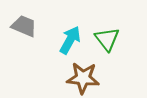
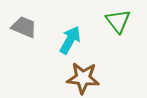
gray trapezoid: moved 1 px down
green triangle: moved 11 px right, 18 px up
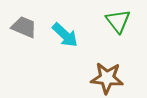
cyan arrow: moved 5 px left, 5 px up; rotated 104 degrees clockwise
brown star: moved 24 px right
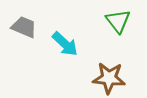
cyan arrow: moved 9 px down
brown star: moved 2 px right
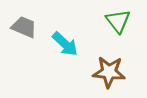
brown star: moved 6 px up
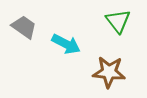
gray trapezoid: rotated 12 degrees clockwise
cyan arrow: moved 1 px right; rotated 16 degrees counterclockwise
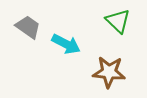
green triangle: rotated 8 degrees counterclockwise
gray trapezoid: moved 4 px right
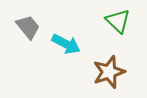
gray trapezoid: rotated 16 degrees clockwise
brown star: rotated 24 degrees counterclockwise
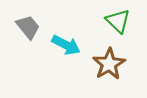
cyan arrow: moved 1 px down
brown star: moved 8 px up; rotated 12 degrees counterclockwise
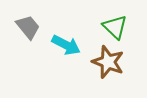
green triangle: moved 3 px left, 6 px down
brown star: moved 1 px left, 2 px up; rotated 20 degrees counterclockwise
